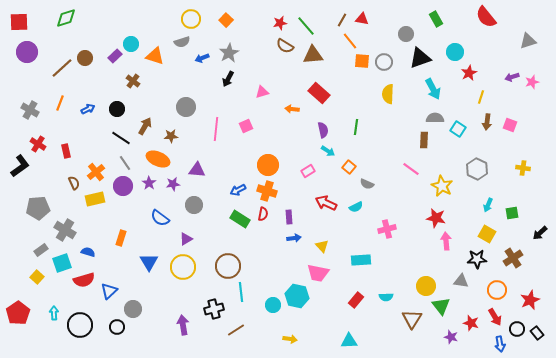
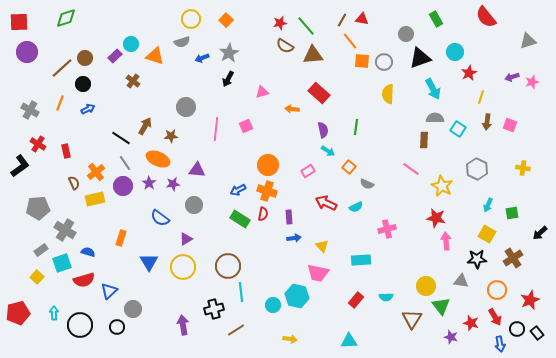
black circle at (117, 109): moved 34 px left, 25 px up
red pentagon at (18, 313): rotated 20 degrees clockwise
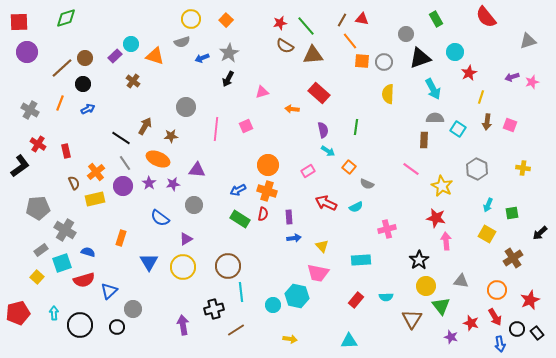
black star at (477, 259): moved 58 px left, 1 px down; rotated 30 degrees counterclockwise
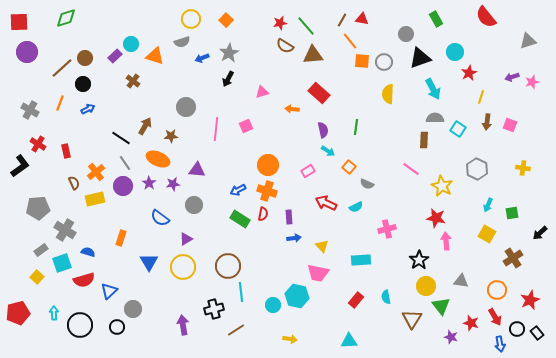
cyan semicircle at (386, 297): rotated 80 degrees clockwise
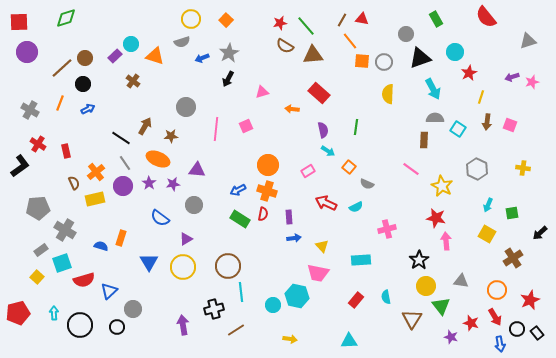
blue semicircle at (88, 252): moved 13 px right, 6 px up
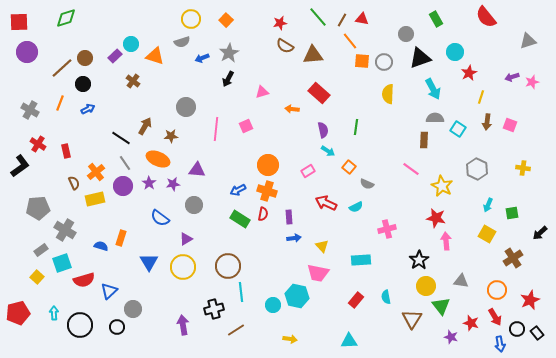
green line at (306, 26): moved 12 px right, 9 px up
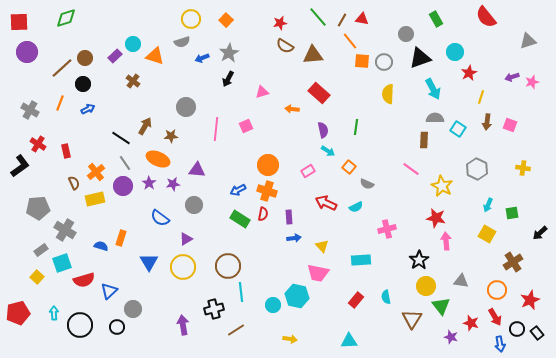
cyan circle at (131, 44): moved 2 px right
brown cross at (513, 258): moved 4 px down
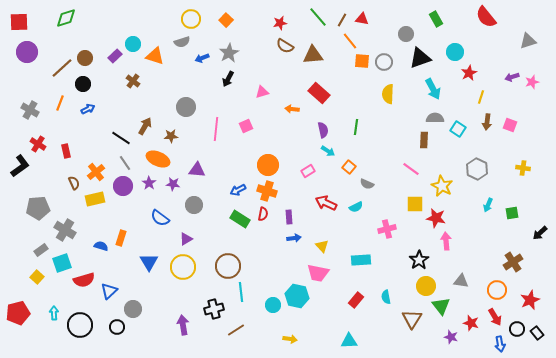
purple star at (173, 184): rotated 16 degrees clockwise
yellow square at (487, 234): moved 72 px left, 30 px up; rotated 30 degrees counterclockwise
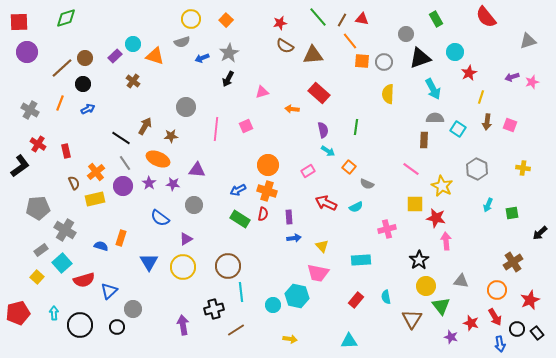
cyan square at (62, 263): rotated 24 degrees counterclockwise
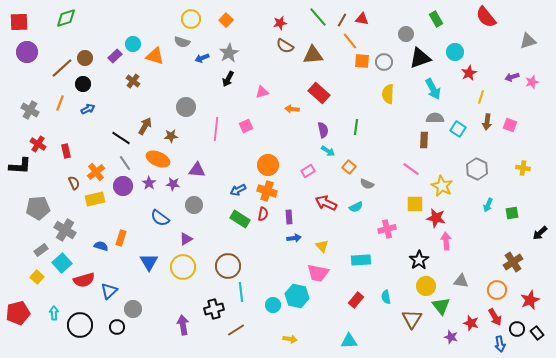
gray semicircle at (182, 42): rotated 35 degrees clockwise
black L-shape at (20, 166): rotated 40 degrees clockwise
